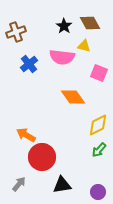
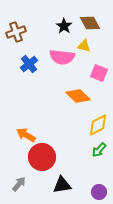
orange diamond: moved 5 px right, 1 px up; rotated 10 degrees counterclockwise
purple circle: moved 1 px right
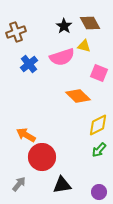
pink semicircle: rotated 25 degrees counterclockwise
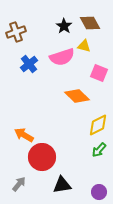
orange diamond: moved 1 px left
orange arrow: moved 2 px left
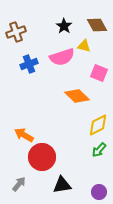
brown diamond: moved 7 px right, 2 px down
blue cross: rotated 18 degrees clockwise
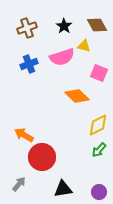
brown cross: moved 11 px right, 4 px up
black triangle: moved 1 px right, 4 px down
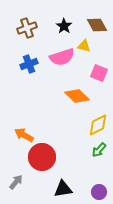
gray arrow: moved 3 px left, 2 px up
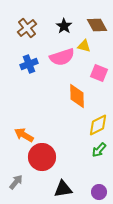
brown cross: rotated 18 degrees counterclockwise
orange diamond: rotated 45 degrees clockwise
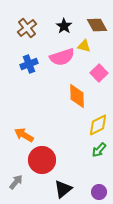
pink square: rotated 24 degrees clockwise
red circle: moved 3 px down
black triangle: rotated 30 degrees counterclockwise
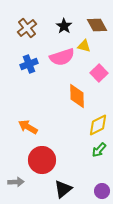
orange arrow: moved 4 px right, 8 px up
gray arrow: rotated 49 degrees clockwise
purple circle: moved 3 px right, 1 px up
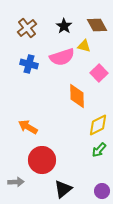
blue cross: rotated 36 degrees clockwise
